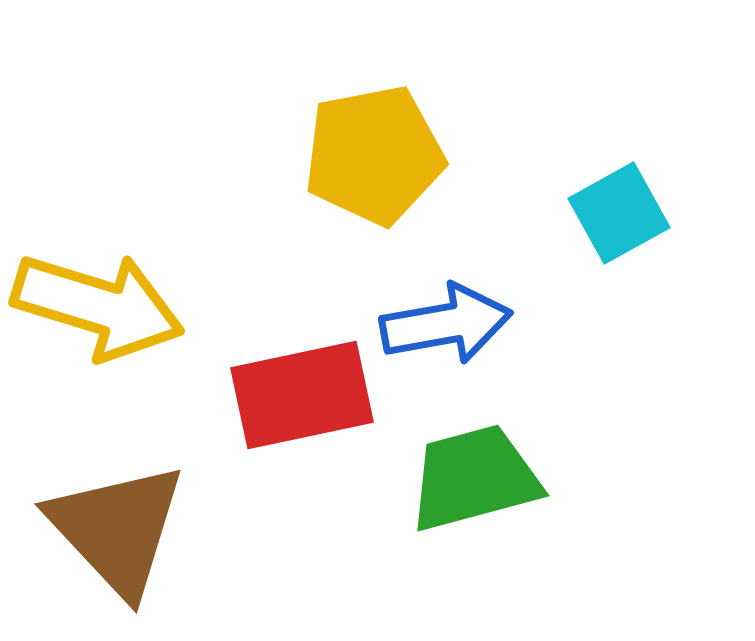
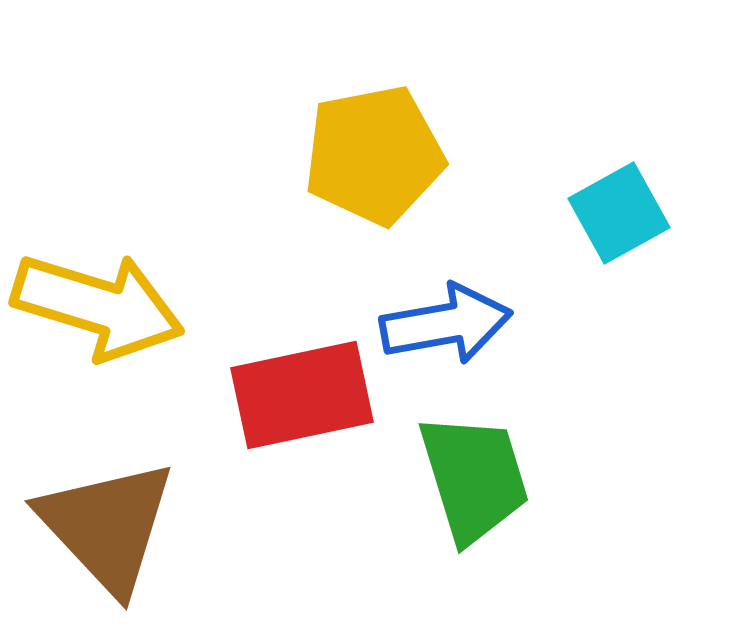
green trapezoid: rotated 88 degrees clockwise
brown triangle: moved 10 px left, 3 px up
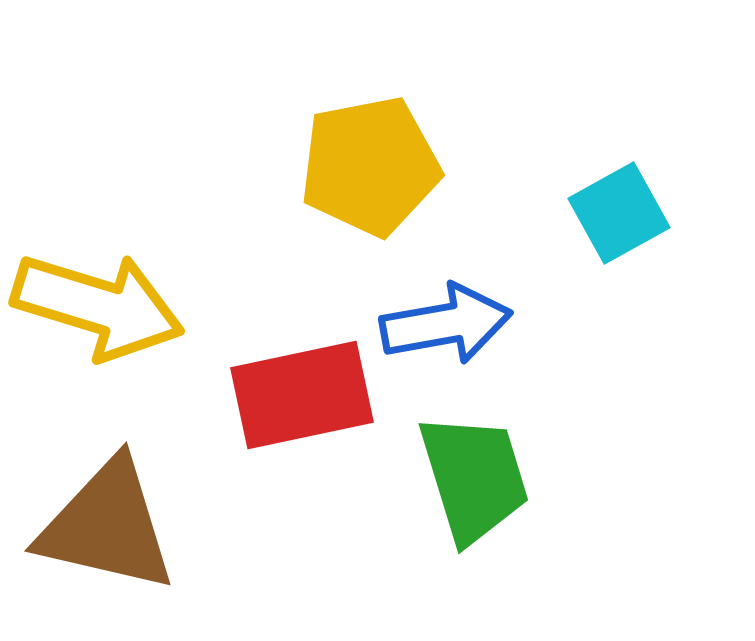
yellow pentagon: moved 4 px left, 11 px down
brown triangle: rotated 34 degrees counterclockwise
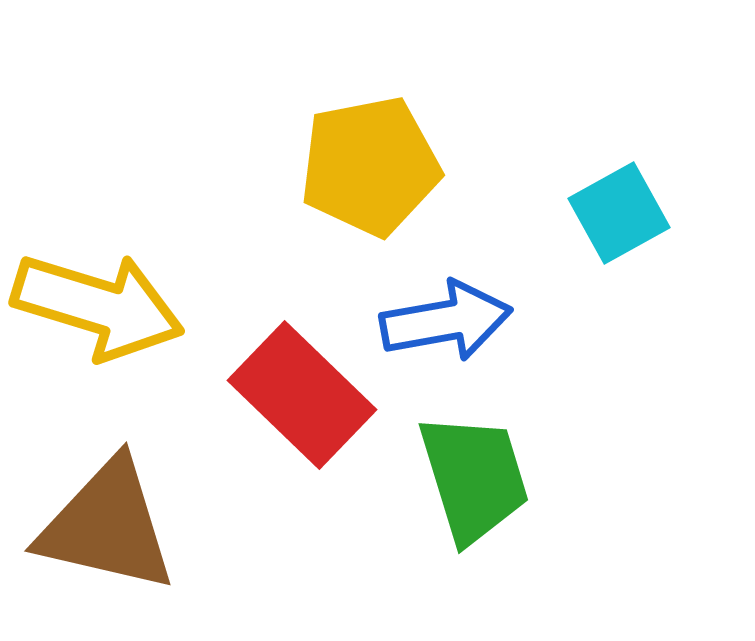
blue arrow: moved 3 px up
red rectangle: rotated 56 degrees clockwise
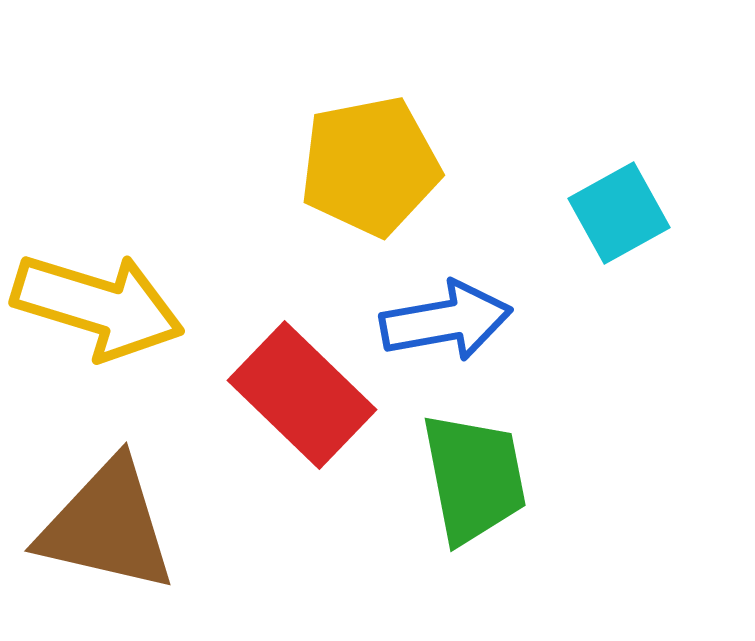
green trapezoid: rotated 6 degrees clockwise
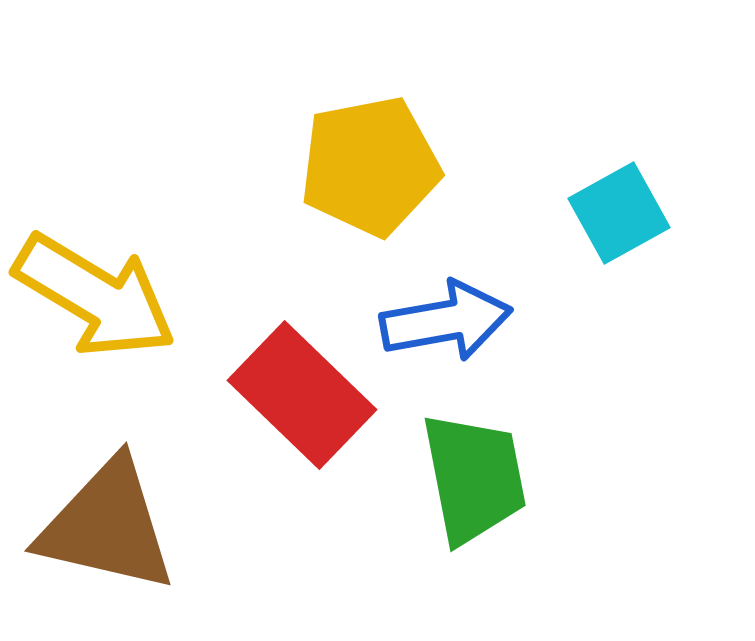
yellow arrow: moved 3 px left, 10 px up; rotated 14 degrees clockwise
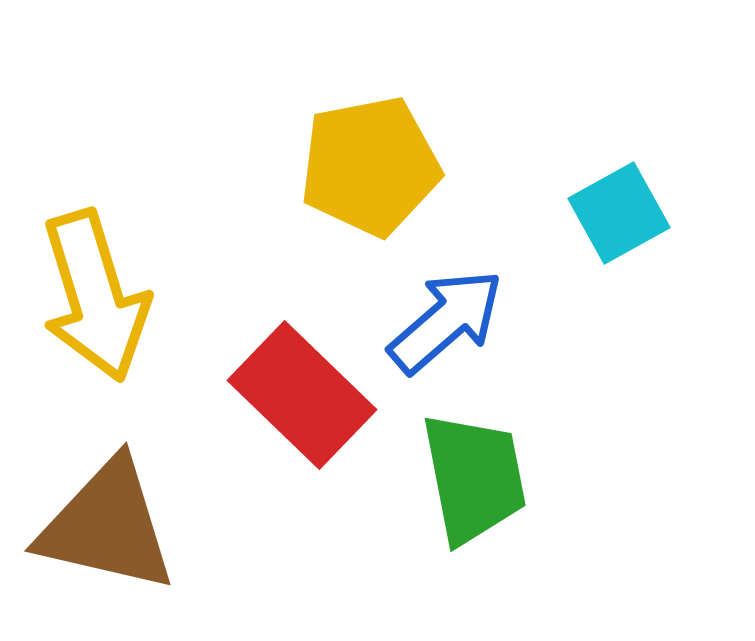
yellow arrow: rotated 42 degrees clockwise
blue arrow: rotated 31 degrees counterclockwise
